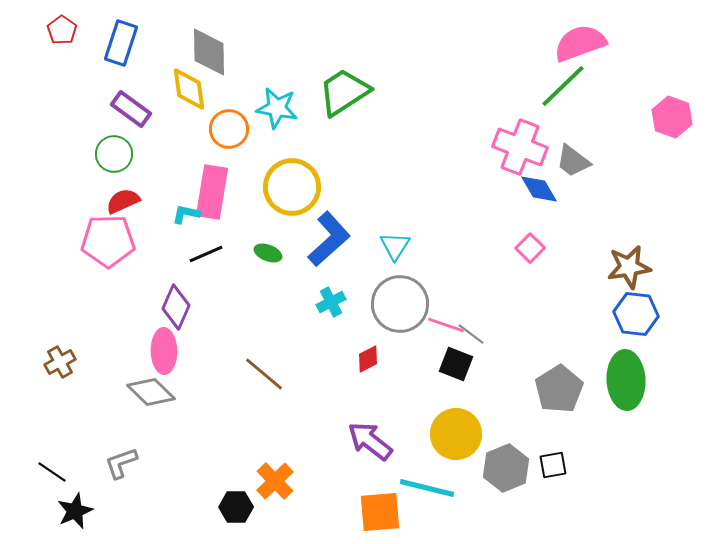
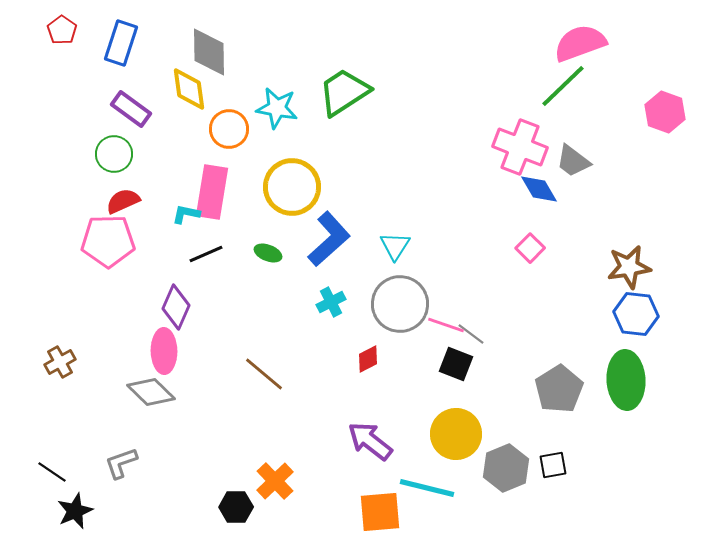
pink hexagon at (672, 117): moved 7 px left, 5 px up
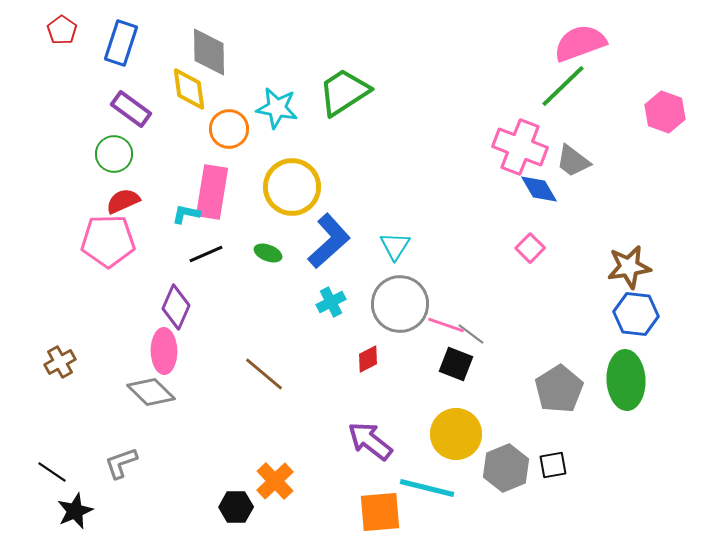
blue L-shape at (329, 239): moved 2 px down
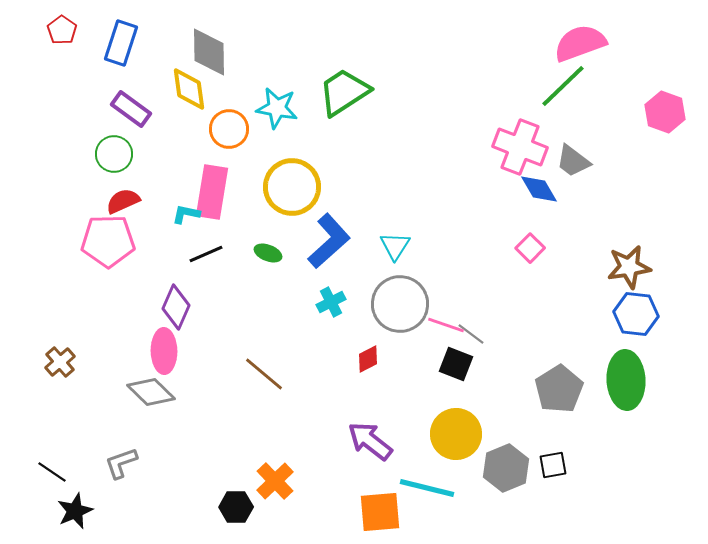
brown cross at (60, 362): rotated 12 degrees counterclockwise
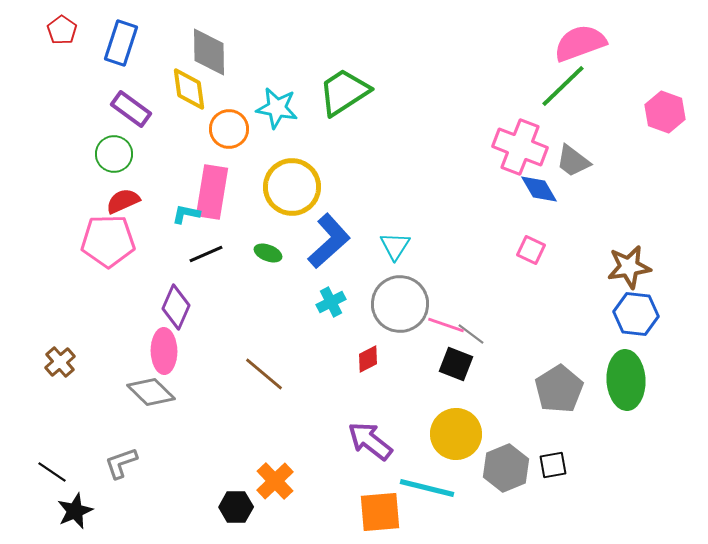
pink square at (530, 248): moved 1 px right, 2 px down; rotated 20 degrees counterclockwise
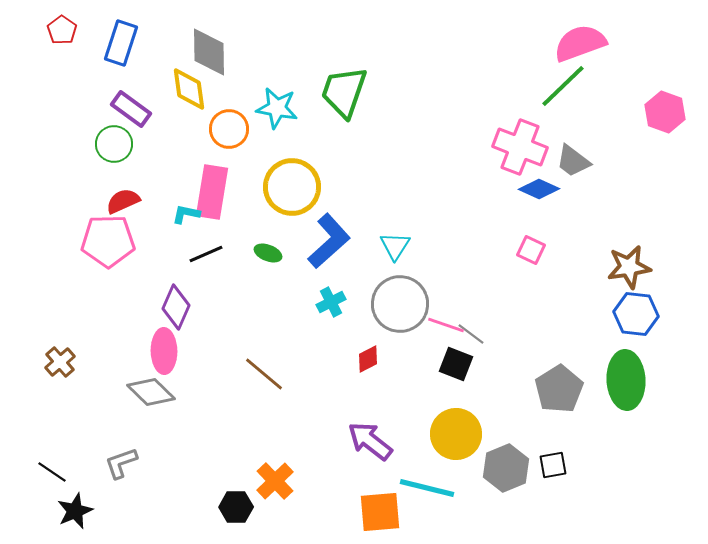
green trapezoid at (344, 92): rotated 38 degrees counterclockwise
green circle at (114, 154): moved 10 px up
blue diamond at (539, 189): rotated 36 degrees counterclockwise
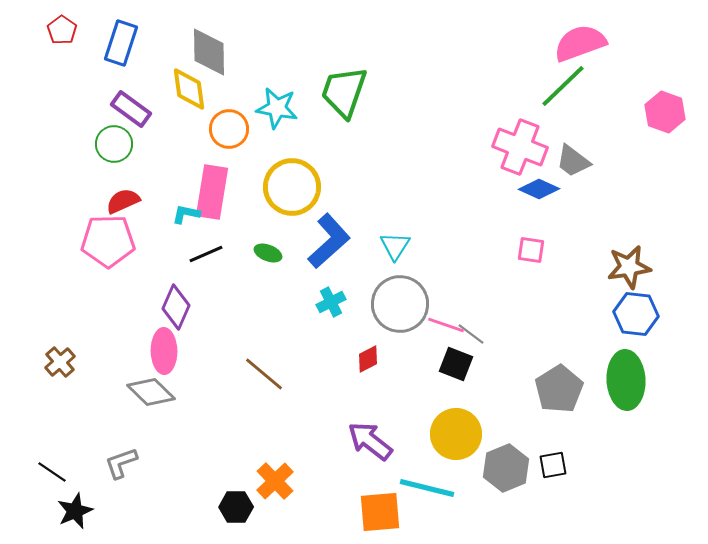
pink square at (531, 250): rotated 16 degrees counterclockwise
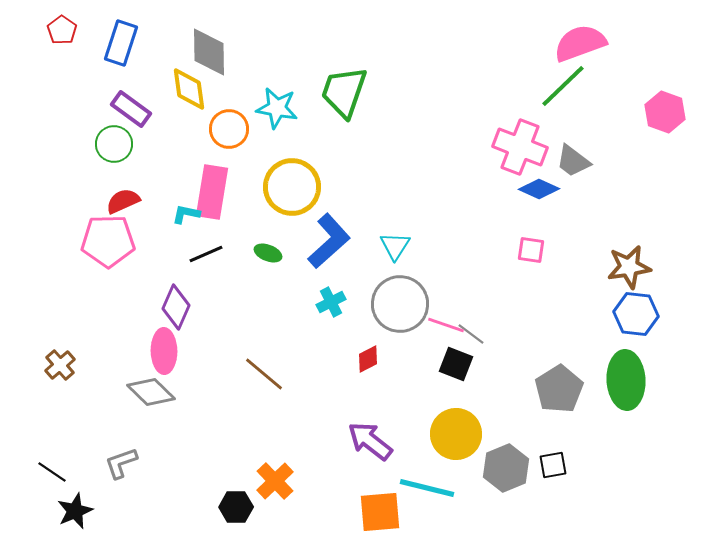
brown cross at (60, 362): moved 3 px down
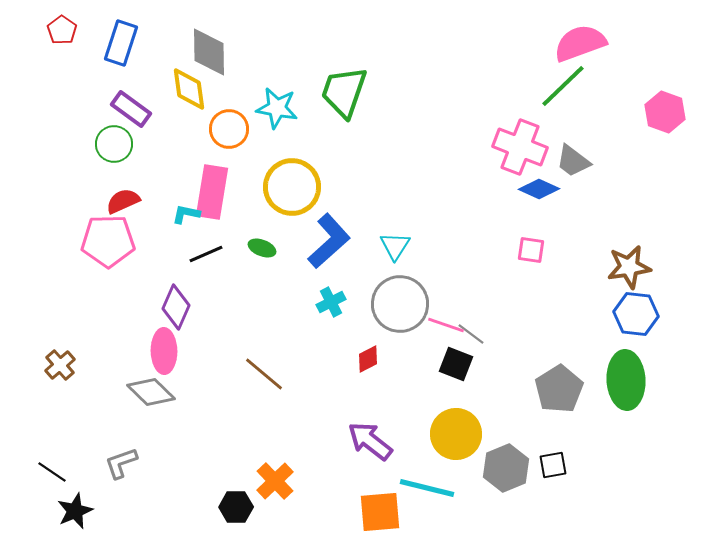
green ellipse at (268, 253): moved 6 px left, 5 px up
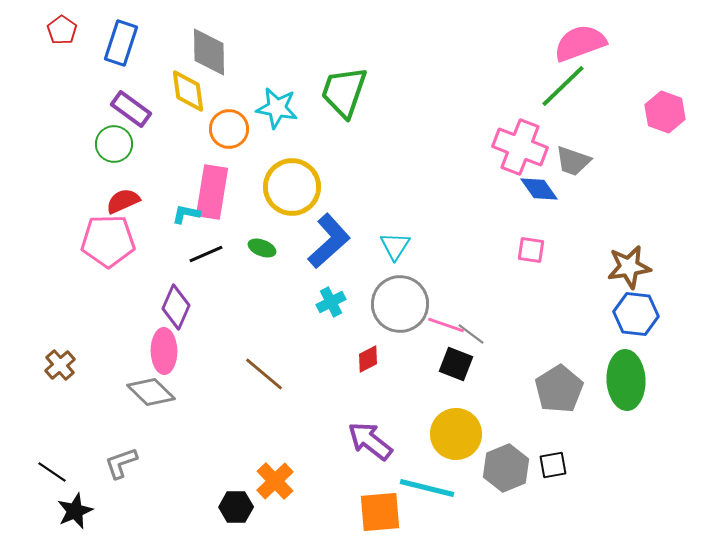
yellow diamond at (189, 89): moved 1 px left, 2 px down
gray trapezoid at (573, 161): rotated 18 degrees counterclockwise
blue diamond at (539, 189): rotated 30 degrees clockwise
